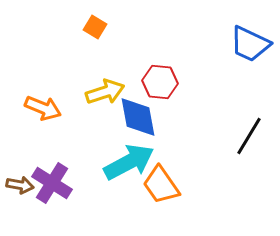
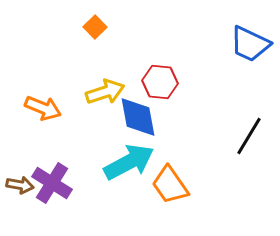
orange square: rotated 15 degrees clockwise
orange trapezoid: moved 9 px right
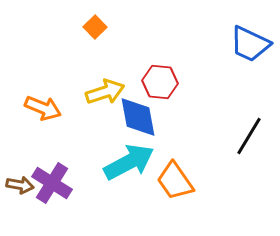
orange trapezoid: moved 5 px right, 4 px up
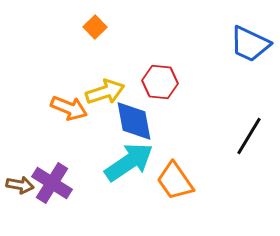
orange arrow: moved 26 px right
blue diamond: moved 4 px left, 4 px down
cyan arrow: rotated 6 degrees counterclockwise
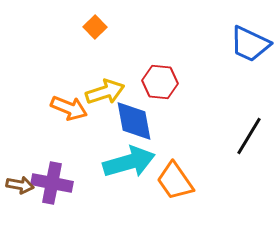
cyan arrow: rotated 18 degrees clockwise
purple cross: rotated 21 degrees counterclockwise
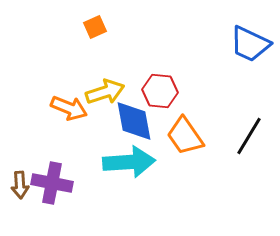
orange square: rotated 20 degrees clockwise
red hexagon: moved 9 px down
cyan arrow: rotated 12 degrees clockwise
orange trapezoid: moved 10 px right, 45 px up
brown arrow: rotated 76 degrees clockwise
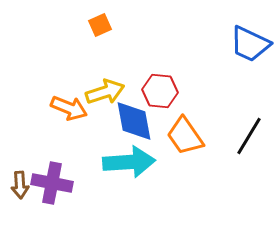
orange square: moved 5 px right, 2 px up
